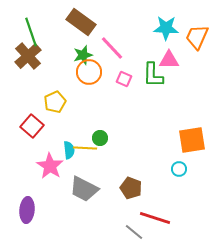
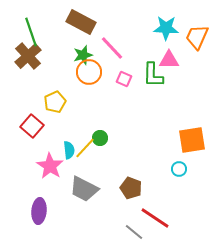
brown rectangle: rotated 8 degrees counterclockwise
yellow line: rotated 50 degrees counterclockwise
purple ellipse: moved 12 px right, 1 px down
red line: rotated 16 degrees clockwise
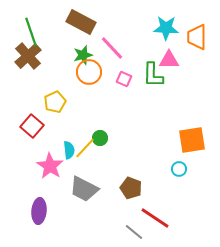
orange trapezoid: rotated 24 degrees counterclockwise
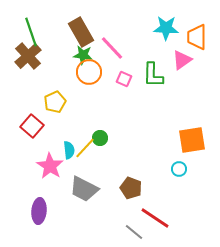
brown rectangle: moved 10 px down; rotated 32 degrees clockwise
green star: rotated 24 degrees clockwise
pink triangle: moved 13 px right; rotated 35 degrees counterclockwise
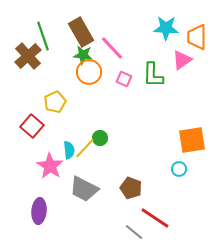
green line: moved 12 px right, 4 px down
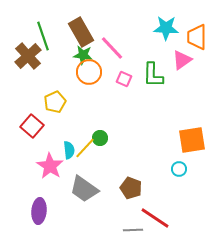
gray trapezoid: rotated 8 degrees clockwise
gray line: moved 1 px left, 2 px up; rotated 42 degrees counterclockwise
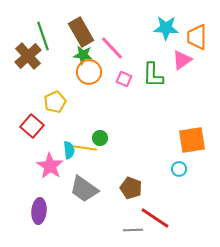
yellow line: rotated 55 degrees clockwise
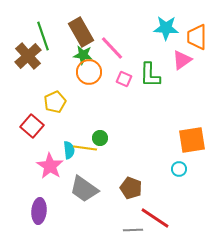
green L-shape: moved 3 px left
